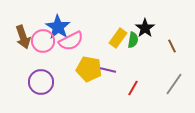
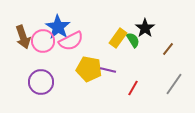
green semicircle: rotated 42 degrees counterclockwise
brown line: moved 4 px left, 3 px down; rotated 64 degrees clockwise
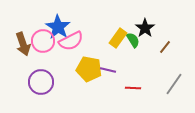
brown arrow: moved 7 px down
brown line: moved 3 px left, 2 px up
red line: rotated 63 degrees clockwise
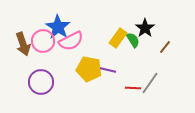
gray line: moved 24 px left, 1 px up
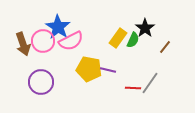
green semicircle: rotated 56 degrees clockwise
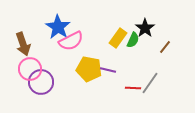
pink circle: moved 13 px left, 28 px down
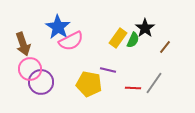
yellow pentagon: moved 15 px down
gray line: moved 4 px right
